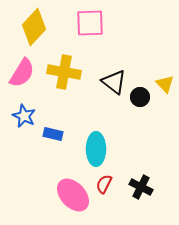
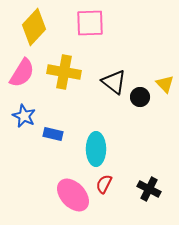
black cross: moved 8 px right, 2 px down
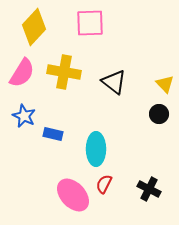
black circle: moved 19 px right, 17 px down
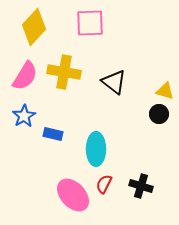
pink semicircle: moved 3 px right, 3 px down
yellow triangle: moved 7 px down; rotated 30 degrees counterclockwise
blue star: rotated 15 degrees clockwise
black cross: moved 8 px left, 3 px up; rotated 10 degrees counterclockwise
